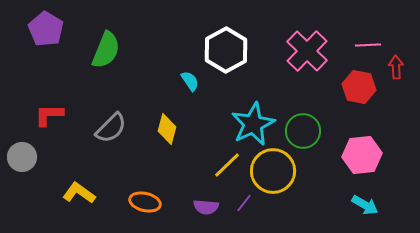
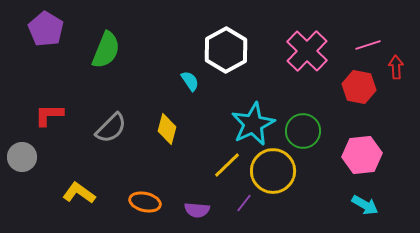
pink line: rotated 15 degrees counterclockwise
purple semicircle: moved 9 px left, 3 px down
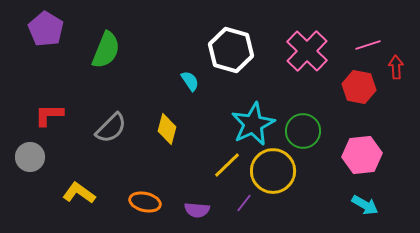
white hexagon: moved 5 px right; rotated 15 degrees counterclockwise
gray circle: moved 8 px right
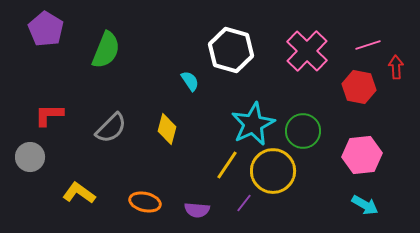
yellow line: rotated 12 degrees counterclockwise
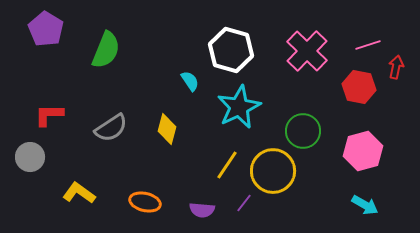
red arrow: rotated 15 degrees clockwise
cyan star: moved 14 px left, 17 px up
gray semicircle: rotated 12 degrees clockwise
pink hexagon: moved 1 px right, 4 px up; rotated 9 degrees counterclockwise
purple semicircle: moved 5 px right
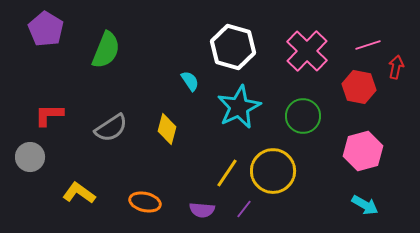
white hexagon: moved 2 px right, 3 px up
green circle: moved 15 px up
yellow line: moved 8 px down
purple line: moved 6 px down
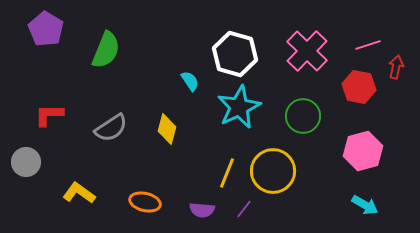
white hexagon: moved 2 px right, 7 px down
gray circle: moved 4 px left, 5 px down
yellow line: rotated 12 degrees counterclockwise
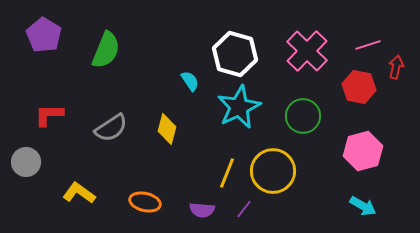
purple pentagon: moved 2 px left, 6 px down
cyan arrow: moved 2 px left, 1 px down
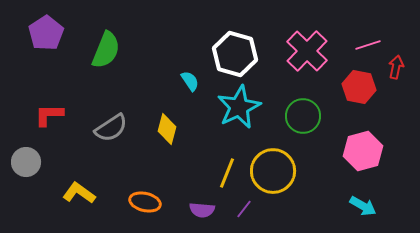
purple pentagon: moved 2 px right, 2 px up; rotated 8 degrees clockwise
